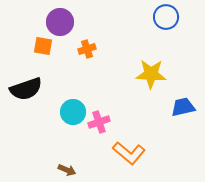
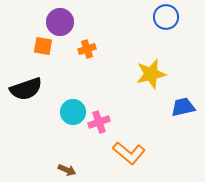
yellow star: rotated 16 degrees counterclockwise
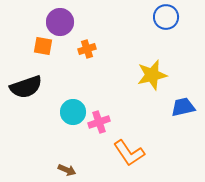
yellow star: moved 1 px right, 1 px down
black semicircle: moved 2 px up
orange L-shape: rotated 16 degrees clockwise
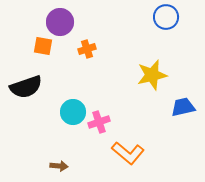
orange L-shape: moved 1 px left; rotated 16 degrees counterclockwise
brown arrow: moved 8 px left, 4 px up; rotated 18 degrees counterclockwise
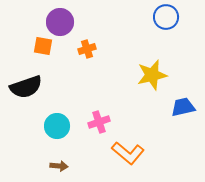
cyan circle: moved 16 px left, 14 px down
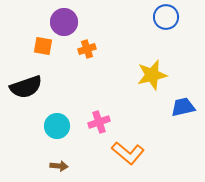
purple circle: moved 4 px right
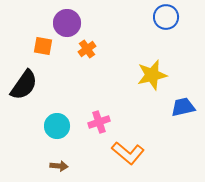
purple circle: moved 3 px right, 1 px down
orange cross: rotated 18 degrees counterclockwise
black semicircle: moved 2 px left, 2 px up; rotated 36 degrees counterclockwise
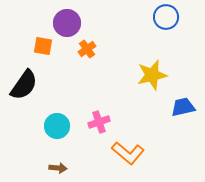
brown arrow: moved 1 px left, 2 px down
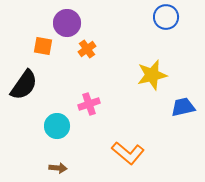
pink cross: moved 10 px left, 18 px up
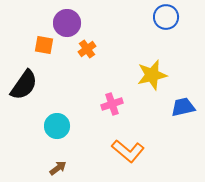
orange square: moved 1 px right, 1 px up
pink cross: moved 23 px right
orange L-shape: moved 2 px up
brown arrow: rotated 42 degrees counterclockwise
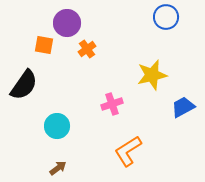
blue trapezoid: rotated 15 degrees counterclockwise
orange L-shape: rotated 108 degrees clockwise
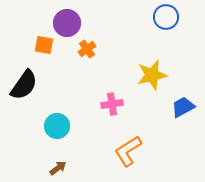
pink cross: rotated 10 degrees clockwise
